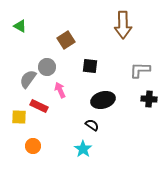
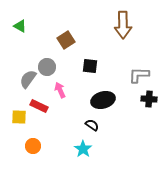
gray L-shape: moved 1 px left, 5 px down
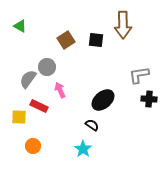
black square: moved 6 px right, 26 px up
gray L-shape: rotated 10 degrees counterclockwise
black ellipse: rotated 25 degrees counterclockwise
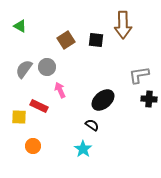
gray semicircle: moved 4 px left, 10 px up
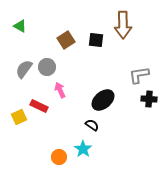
yellow square: rotated 28 degrees counterclockwise
orange circle: moved 26 px right, 11 px down
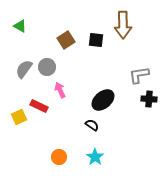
cyan star: moved 12 px right, 8 px down
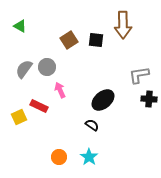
brown square: moved 3 px right
cyan star: moved 6 px left
